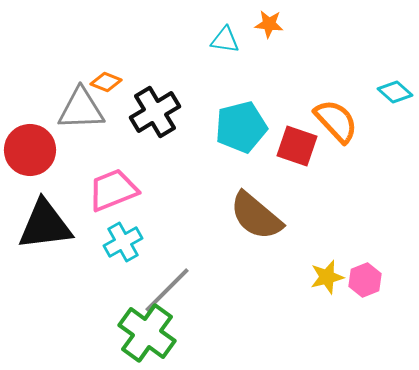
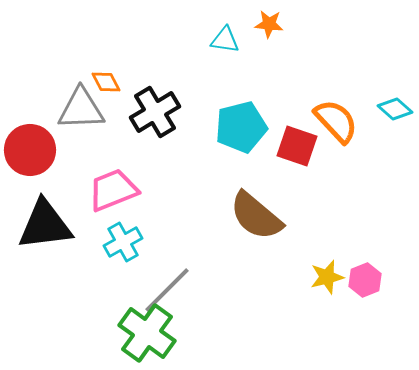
orange diamond: rotated 40 degrees clockwise
cyan diamond: moved 17 px down
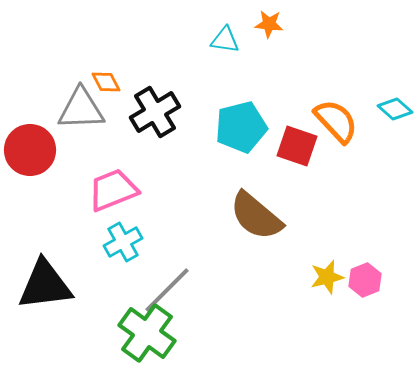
black triangle: moved 60 px down
